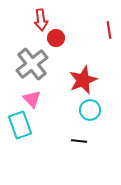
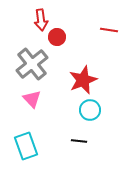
red line: rotated 72 degrees counterclockwise
red circle: moved 1 px right, 1 px up
cyan rectangle: moved 6 px right, 21 px down
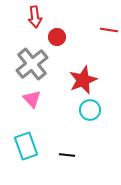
red arrow: moved 6 px left, 3 px up
black line: moved 12 px left, 14 px down
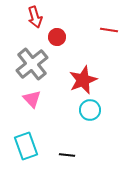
red arrow: rotated 10 degrees counterclockwise
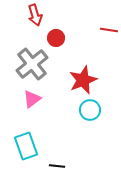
red arrow: moved 2 px up
red circle: moved 1 px left, 1 px down
pink triangle: rotated 36 degrees clockwise
black line: moved 10 px left, 11 px down
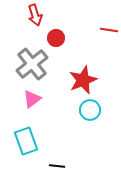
cyan rectangle: moved 5 px up
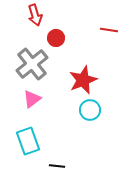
cyan rectangle: moved 2 px right
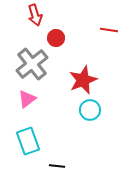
pink triangle: moved 5 px left
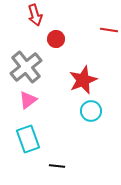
red circle: moved 1 px down
gray cross: moved 6 px left, 3 px down
pink triangle: moved 1 px right, 1 px down
cyan circle: moved 1 px right, 1 px down
cyan rectangle: moved 2 px up
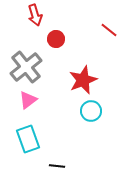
red line: rotated 30 degrees clockwise
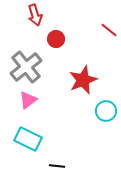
cyan circle: moved 15 px right
cyan rectangle: rotated 44 degrees counterclockwise
